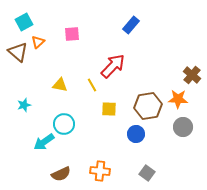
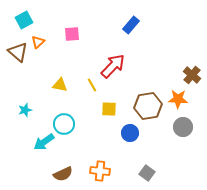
cyan square: moved 2 px up
cyan star: moved 1 px right, 5 px down
blue circle: moved 6 px left, 1 px up
brown semicircle: moved 2 px right
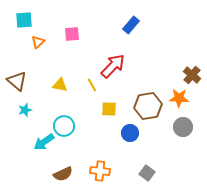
cyan square: rotated 24 degrees clockwise
brown triangle: moved 1 px left, 29 px down
orange star: moved 1 px right, 1 px up
cyan circle: moved 2 px down
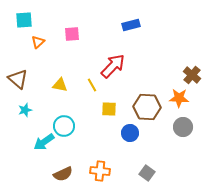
blue rectangle: rotated 36 degrees clockwise
brown triangle: moved 1 px right, 2 px up
brown hexagon: moved 1 px left, 1 px down; rotated 12 degrees clockwise
